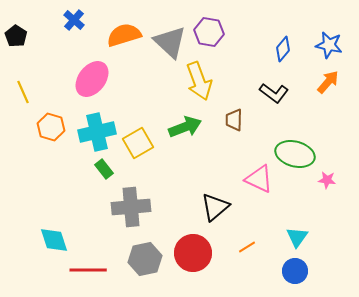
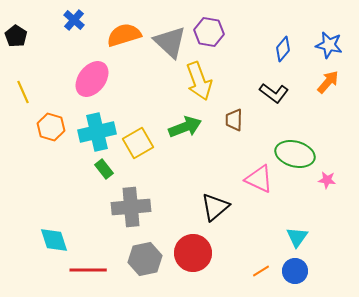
orange line: moved 14 px right, 24 px down
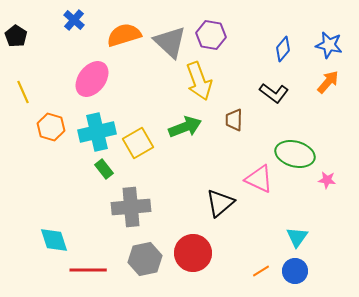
purple hexagon: moved 2 px right, 3 px down
black triangle: moved 5 px right, 4 px up
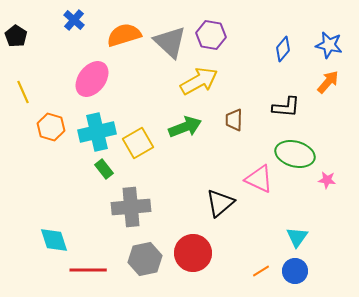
yellow arrow: rotated 99 degrees counterclockwise
black L-shape: moved 12 px right, 14 px down; rotated 32 degrees counterclockwise
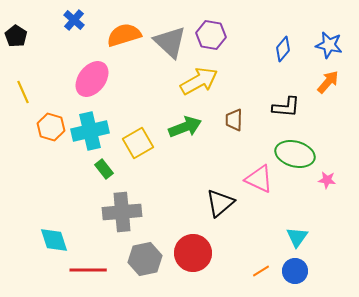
cyan cross: moved 7 px left, 1 px up
gray cross: moved 9 px left, 5 px down
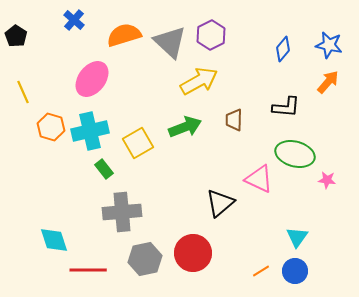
purple hexagon: rotated 24 degrees clockwise
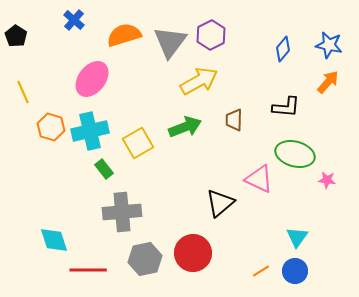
gray triangle: rotated 24 degrees clockwise
